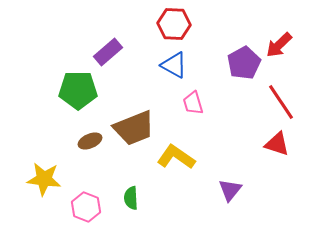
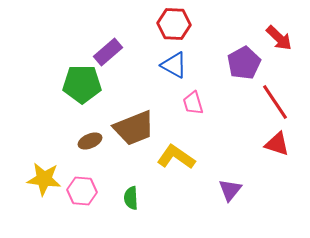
red arrow: moved 7 px up; rotated 92 degrees counterclockwise
green pentagon: moved 4 px right, 6 px up
red line: moved 6 px left
pink hexagon: moved 4 px left, 16 px up; rotated 16 degrees counterclockwise
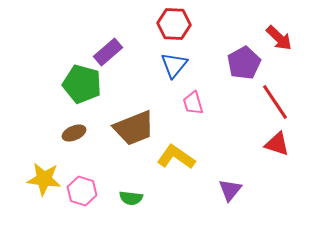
blue triangle: rotated 40 degrees clockwise
green pentagon: rotated 15 degrees clockwise
brown ellipse: moved 16 px left, 8 px up
pink hexagon: rotated 12 degrees clockwise
green semicircle: rotated 80 degrees counterclockwise
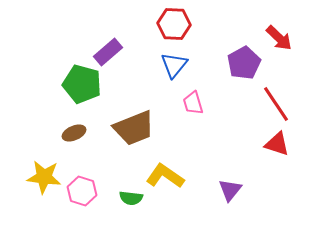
red line: moved 1 px right, 2 px down
yellow L-shape: moved 11 px left, 19 px down
yellow star: moved 2 px up
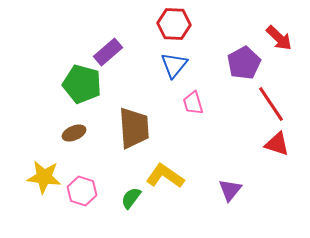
red line: moved 5 px left
brown trapezoid: rotated 72 degrees counterclockwise
green semicircle: rotated 120 degrees clockwise
